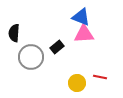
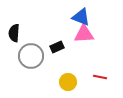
black rectangle: rotated 16 degrees clockwise
gray circle: moved 1 px up
yellow circle: moved 9 px left, 1 px up
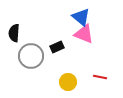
blue triangle: rotated 18 degrees clockwise
pink triangle: rotated 25 degrees clockwise
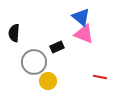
gray circle: moved 3 px right, 6 px down
yellow circle: moved 20 px left, 1 px up
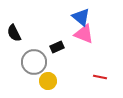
black semicircle: rotated 30 degrees counterclockwise
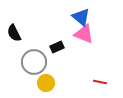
red line: moved 5 px down
yellow circle: moved 2 px left, 2 px down
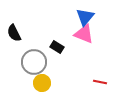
blue triangle: moved 4 px right; rotated 30 degrees clockwise
black rectangle: rotated 56 degrees clockwise
yellow circle: moved 4 px left
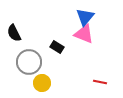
gray circle: moved 5 px left
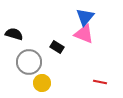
black semicircle: moved 1 px down; rotated 132 degrees clockwise
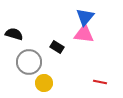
pink triangle: rotated 15 degrees counterclockwise
yellow circle: moved 2 px right
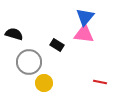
black rectangle: moved 2 px up
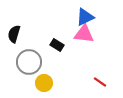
blue triangle: rotated 24 degrees clockwise
black semicircle: rotated 90 degrees counterclockwise
red line: rotated 24 degrees clockwise
